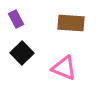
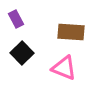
brown rectangle: moved 9 px down
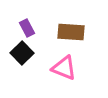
purple rectangle: moved 11 px right, 9 px down
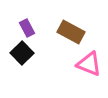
brown rectangle: rotated 24 degrees clockwise
pink triangle: moved 25 px right, 4 px up
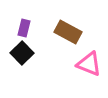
purple rectangle: moved 3 px left; rotated 42 degrees clockwise
brown rectangle: moved 3 px left
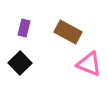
black square: moved 2 px left, 10 px down
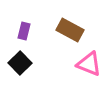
purple rectangle: moved 3 px down
brown rectangle: moved 2 px right, 2 px up
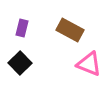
purple rectangle: moved 2 px left, 3 px up
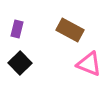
purple rectangle: moved 5 px left, 1 px down
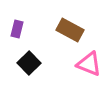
black square: moved 9 px right
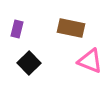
brown rectangle: moved 1 px right, 2 px up; rotated 16 degrees counterclockwise
pink triangle: moved 1 px right, 3 px up
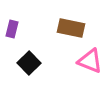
purple rectangle: moved 5 px left
